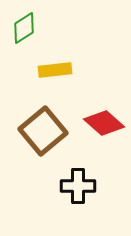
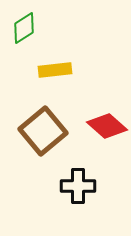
red diamond: moved 3 px right, 3 px down
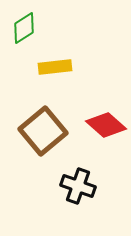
yellow rectangle: moved 3 px up
red diamond: moved 1 px left, 1 px up
black cross: rotated 20 degrees clockwise
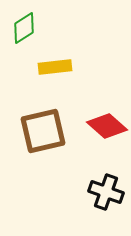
red diamond: moved 1 px right, 1 px down
brown square: rotated 27 degrees clockwise
black cross: moved 28 px right, 6 px down
